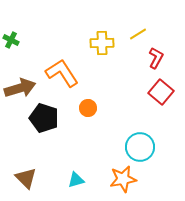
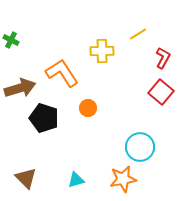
yellow cross: moved 8 px down
red L-shape: moved 7 px right
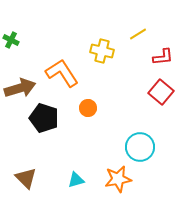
yellow cross: rotated 15 degrees clockwise
red L-shape: moved 1 px up; rotated 55 degrees clockwise
orange star: moved 5 px left
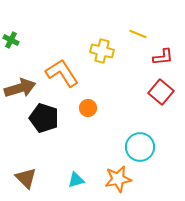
yellow line: rotated 54 degrees clockwise
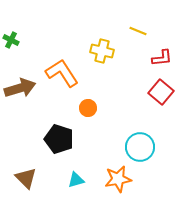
yellow line: moved 3 px up
red L-shape: moved 1 px left, 1 px down
black pentagon: moved 15 px right, 21 px down
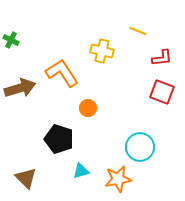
red square: moved 1 px right; rotated 20 degrees counterclockwise
cyan triangle: moved 5 px right, 9 px up
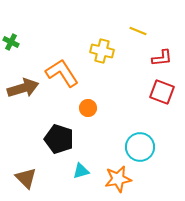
green cross: moved 2 px down
brown arrow: moved 3 px right
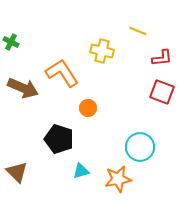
brown arrow: rotated 40 degrees clockwise
brown triangle: moved 9 px left, 6 px up
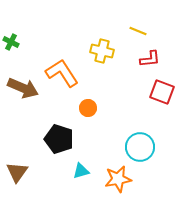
red L-shape: moved 12 px left, 1 px down
brown triangle: rotated 20 degrees clockwise
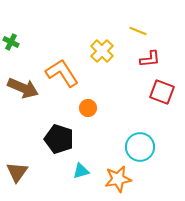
yellow cross: rotated 30 degrees clockwise
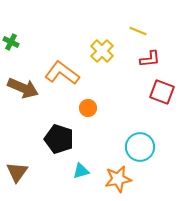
orange L-shape: rotated 20 degrees counterclockwise
